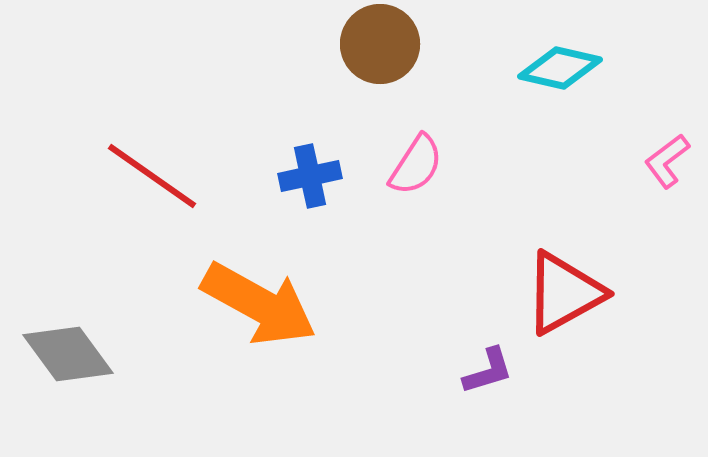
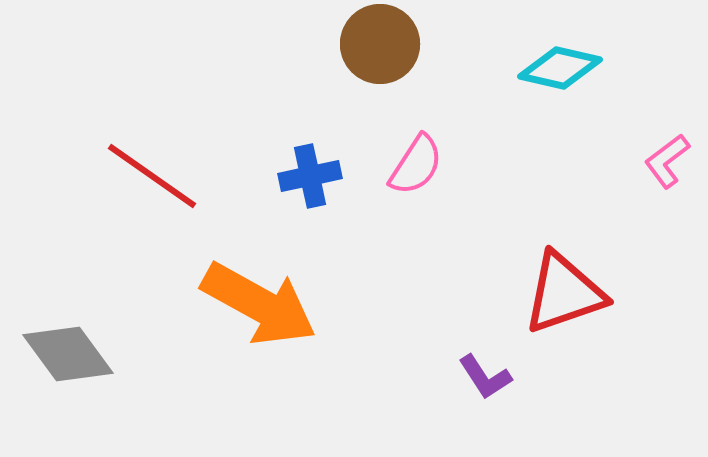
red triangle: rotated 10 degrees clockwise
purple L-shape: moved 3 px left, 6 px down; rotated 74 degrees clockwise
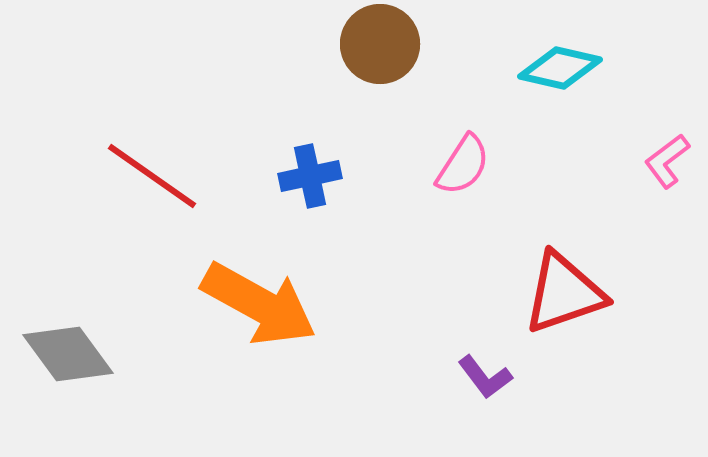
pink semicircle: moved 47 px right
purple L-shape: rotated 4 degrees counterclockwise
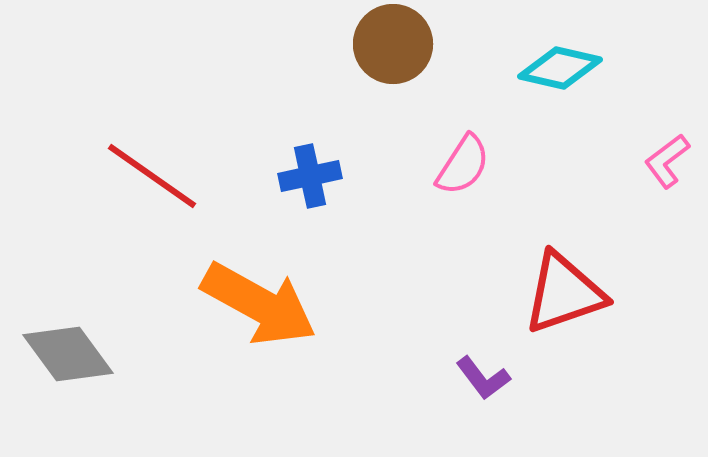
brown circle: moved 13 px right
purple L-shape: moved 2 px left, 1 px down
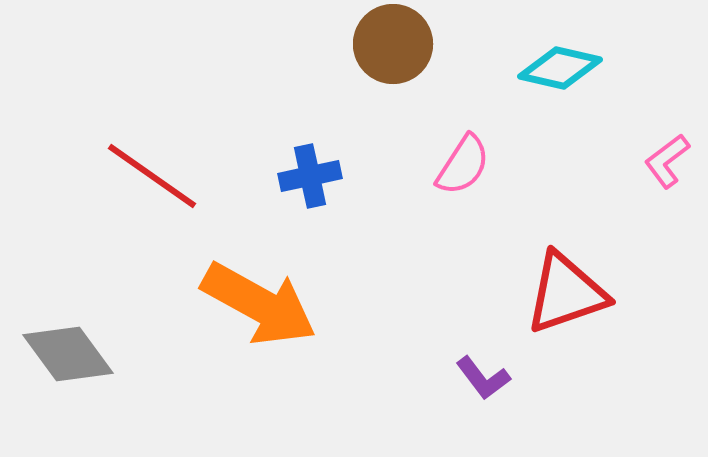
red triangle: moved 2 px right
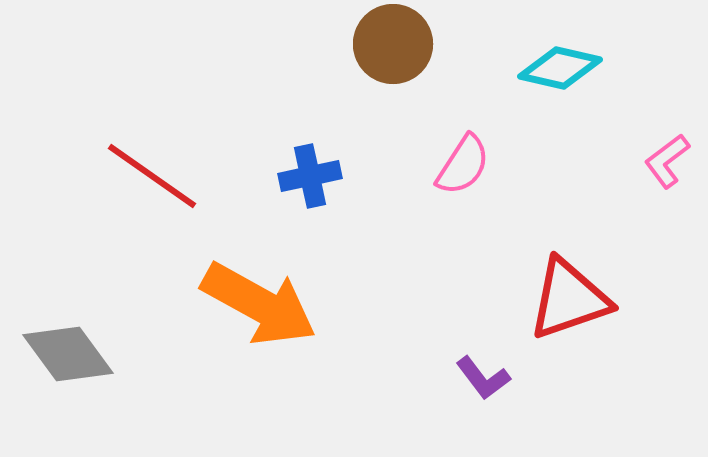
red triangle: moved 3 px right, 6 px down
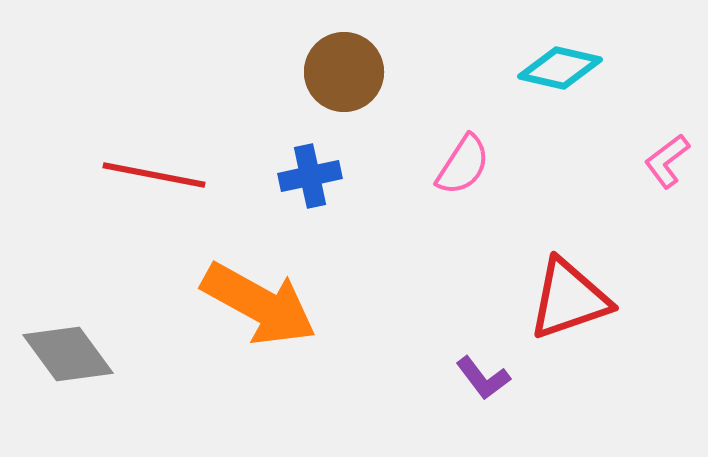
brown circle: moved 49 px left, 28 px down
red line: moved 2 px right, 1 px up; rotated 24 degrees counterclockwise
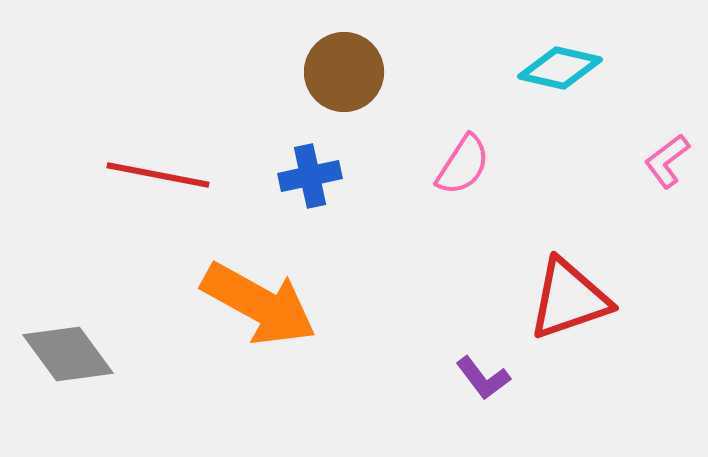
red line: moved 4 px right
